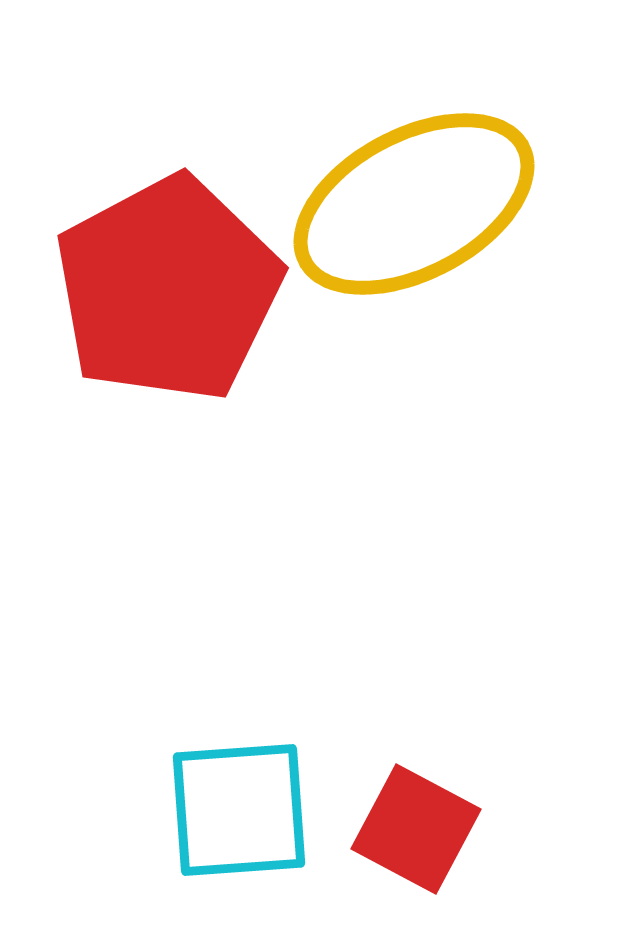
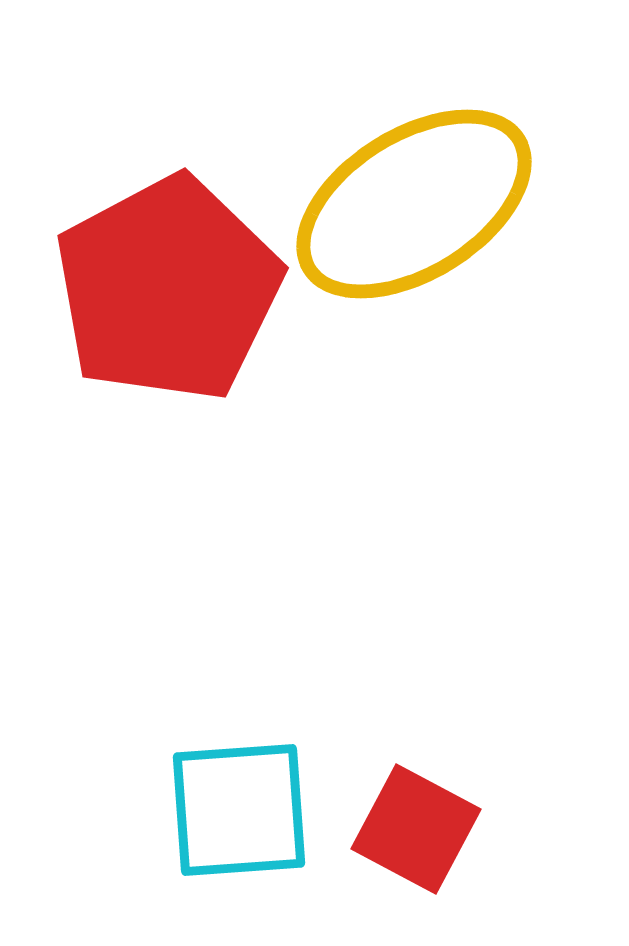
yellow ellipse: rotated 4 degrees counterclockwise
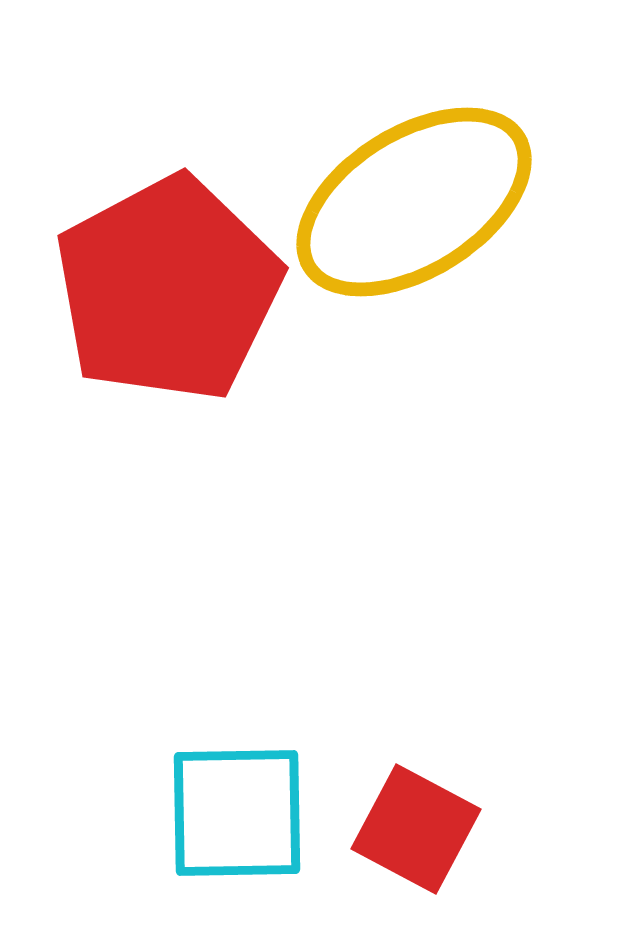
yellow ellipse: moved 2 px up
cyan square: moved 2 px left, 3 px down; rotated 3 degrees clockwise
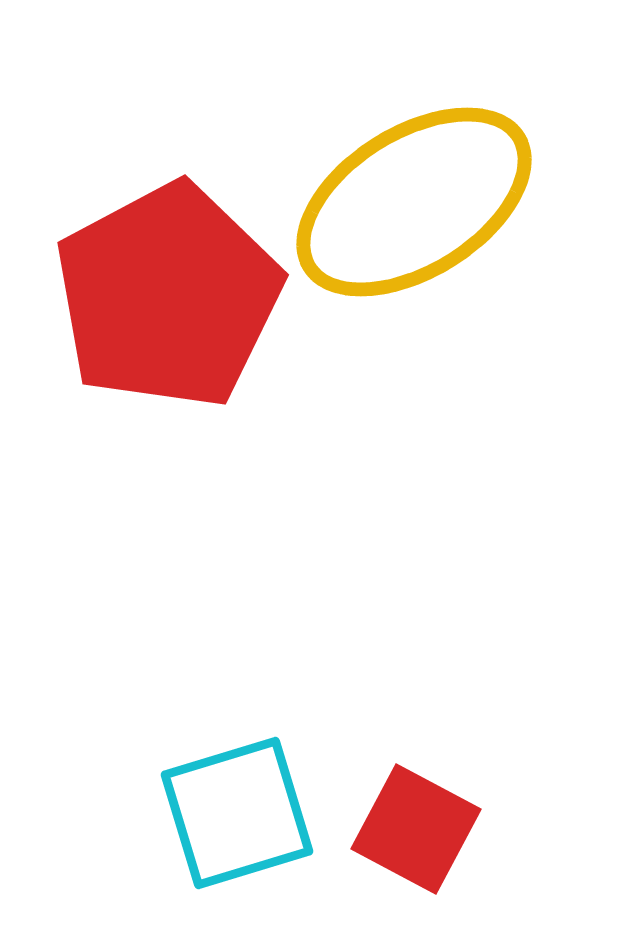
red pentagon: moved 7 px down
cyan square: rotated 16 degrees counterclockwise
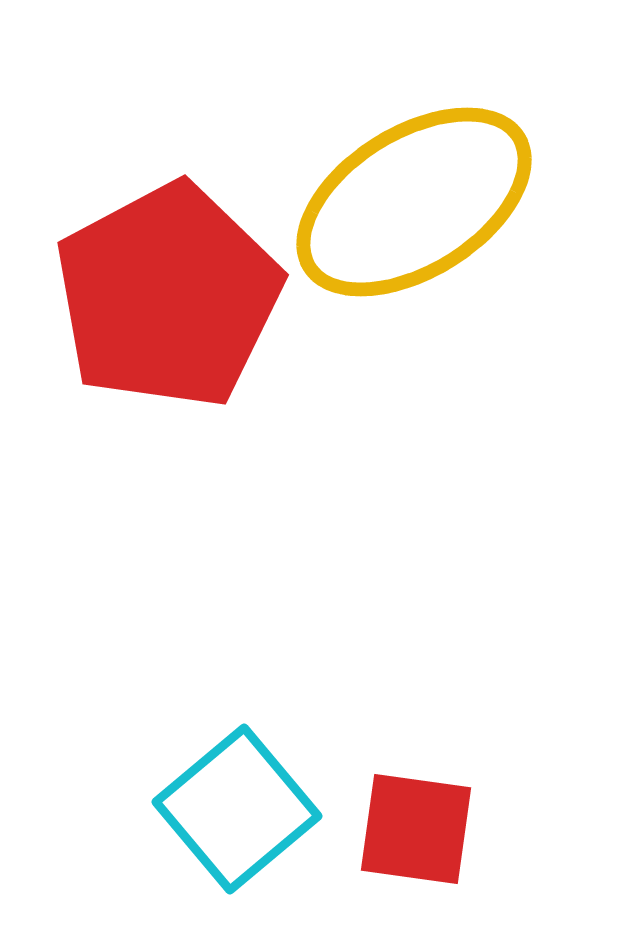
cyan square: moved 4 px up; rotated 23 degrees counterclockwise
red square: rotated 20 degrees counterclockwise
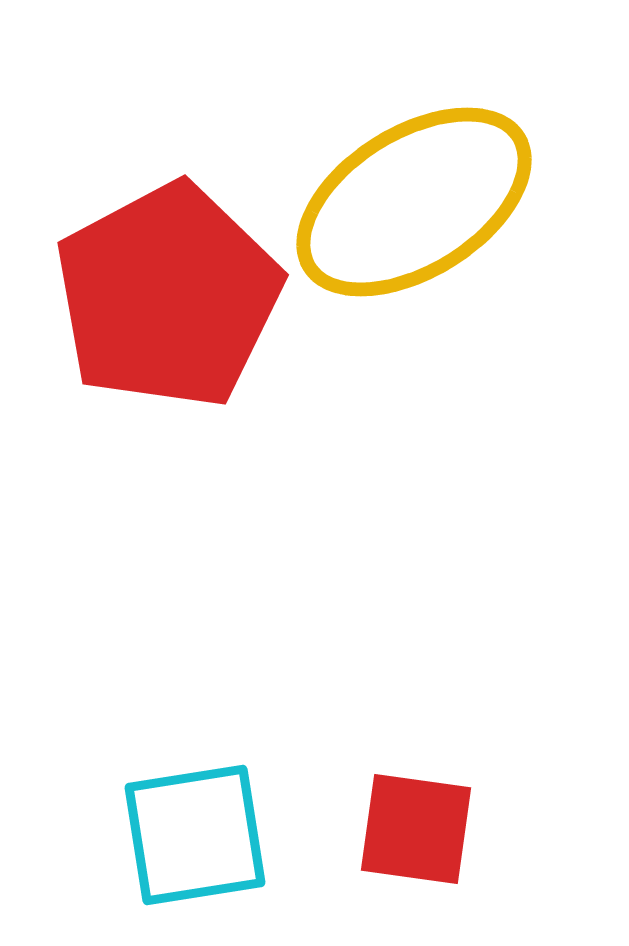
cyan square: moved 42 px left, 26 px down; rotated 31 degrees clockwise
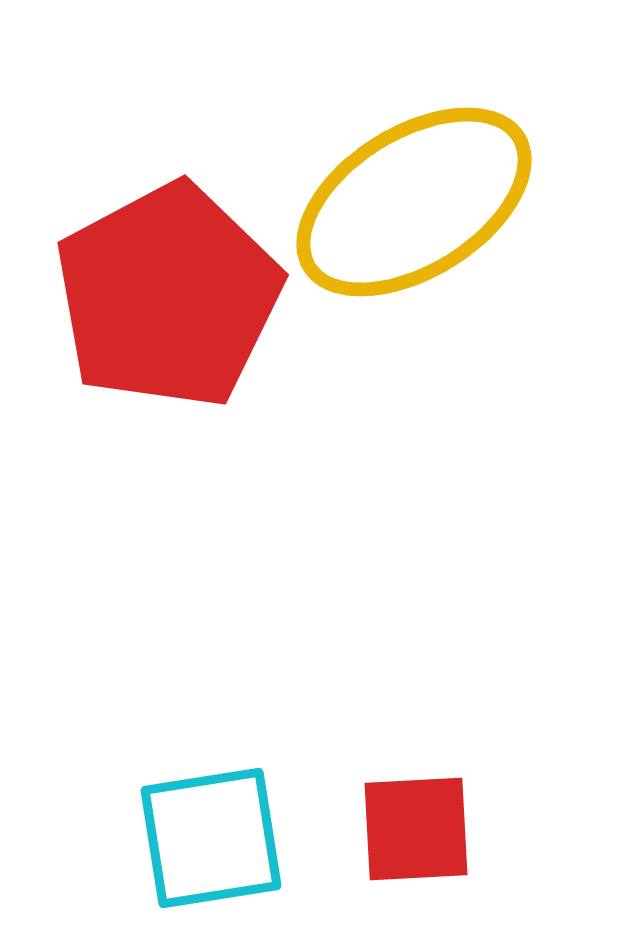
red square: rotated 11 degrees counterclockwise
cyan square: moved 16 px right, 3 px down
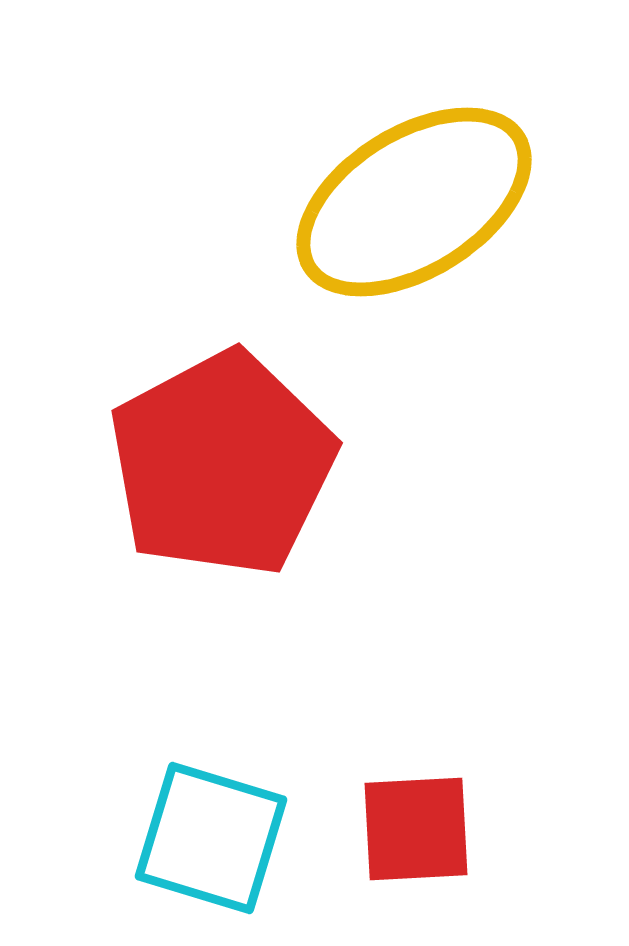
red pentagon: moved 54 px right, 168 px down
cyan square: rotated 26 degrees clockwise
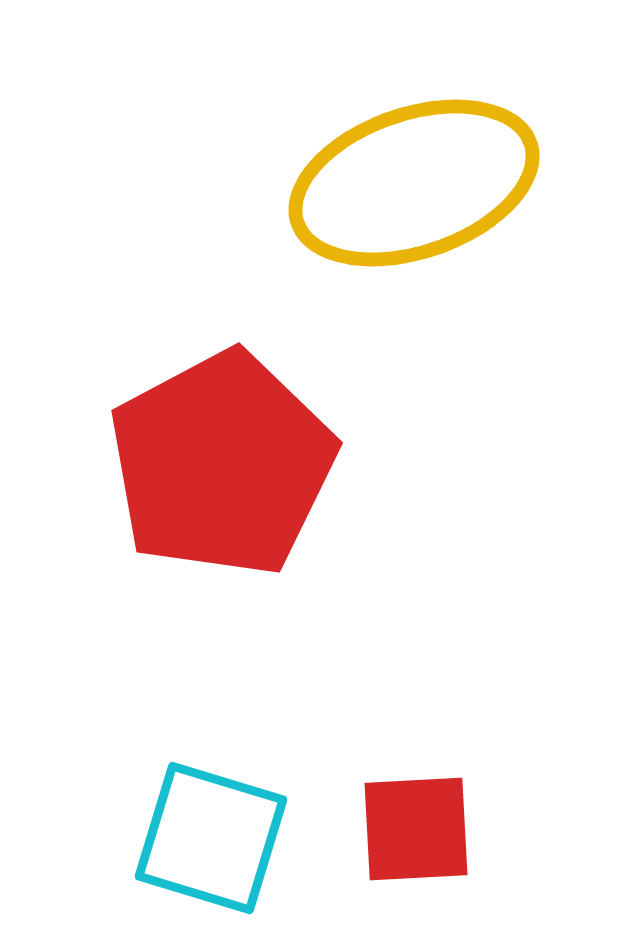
yellow ellipse: moved 19 px up; rotated 13 degrees clockwise
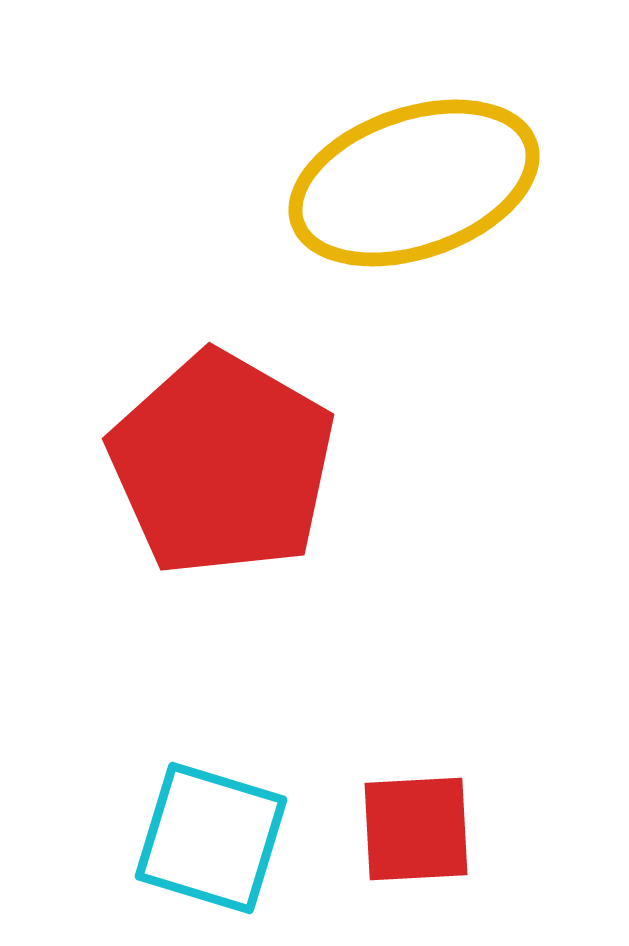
red pentagon: rotated 14 degrees counterclockwise
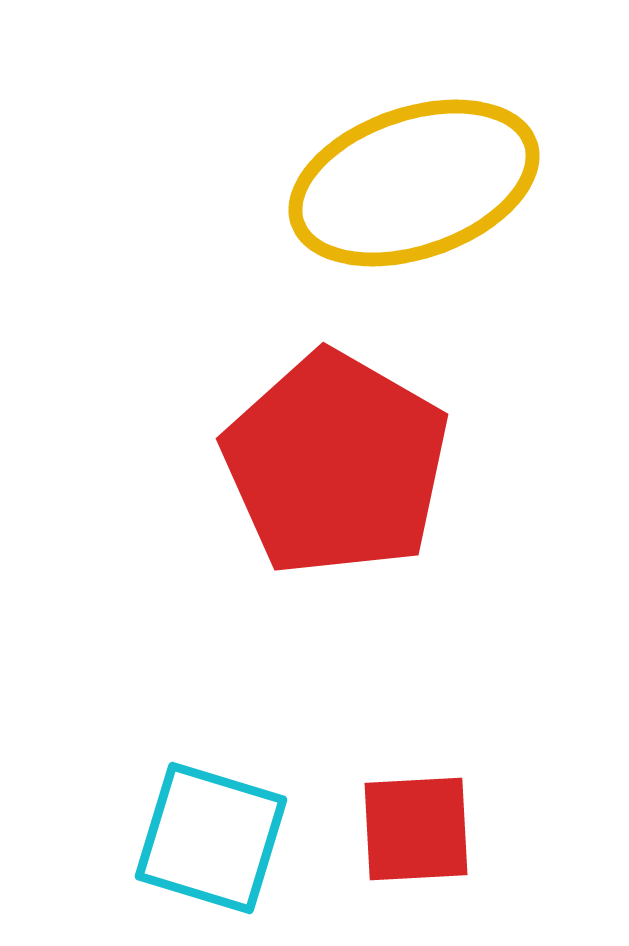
red pentagon: moved 114 px right
